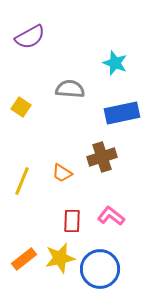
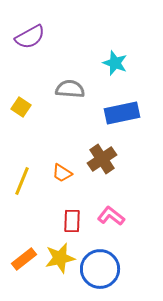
brown cross: moved 2 px down; rotated 16 degrees counterclockwise
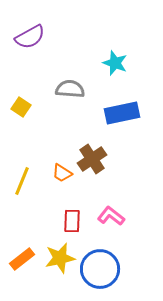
brown cross: moved 10 px left
orange rectangle: moved 2 px left
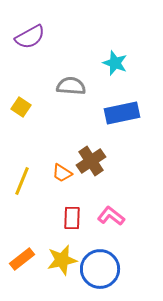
gray semicircle: moved 1 px right, 3 px up
brown cross: moved 1 px left, 2 px down
red rectangle: moved 3 px up
yellow star: moved 2 px right, 2 px down
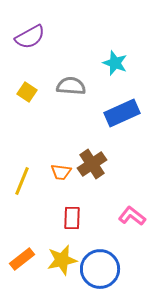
yellow square: moved 6 px right, 15 px up
blue rectangle: rotated 12 degrees counterclockwise
brown cross: moved 1 px right, 3 px down
orange trapezoid: moved 1 px left, 1 px up; rotated 25 degrees counterclockwise
pink L-shape: moved 21 px right
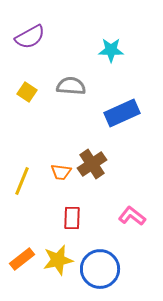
cyan star: moved 4 px left, 13 px up; rotated 20 degrees counterclockwise
yellow star: moved 4 px left
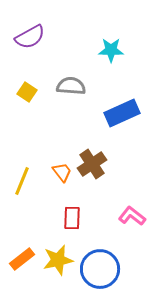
orange trapezoid: moved 1 px right; rotated 135 degrees counterclockwise
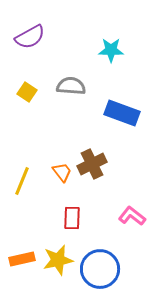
blue rectangle: rotated 44 degrees clockwise
brown cross: rotated 8 degrees clockwise
orange rectangle: rotated 25 degrees clockwise
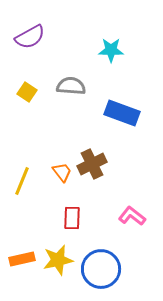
blue circle: moved 1 px right
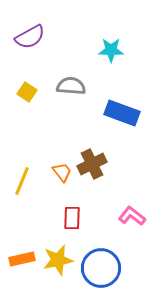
blue circle: moved 1 px up
